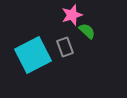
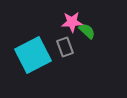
pink star: moved 7 px down; rotated 15 degrees clockwise
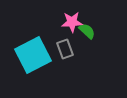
gray rectangle: moved 2 px down
